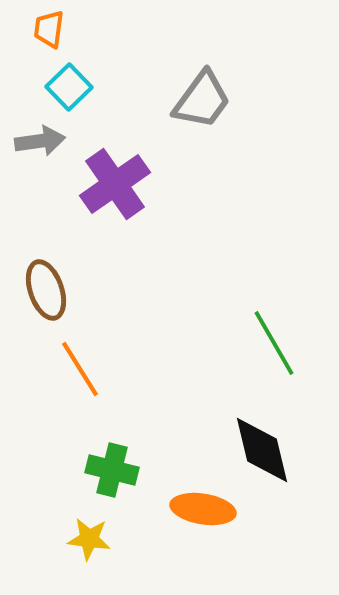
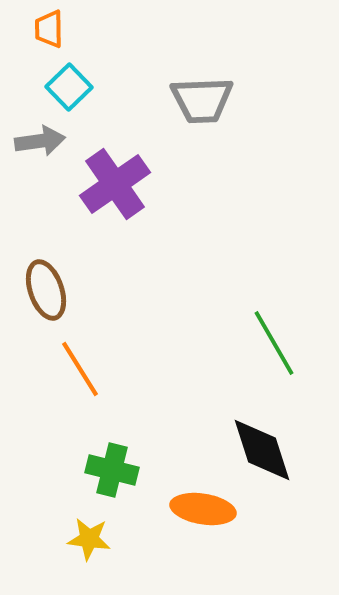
orange trapezoid: rotated 9 degrees counterclockwise
gray trapezoid: rotated 52 degrees clockwise
black diamond: rotated 4 degrees counterclockwise
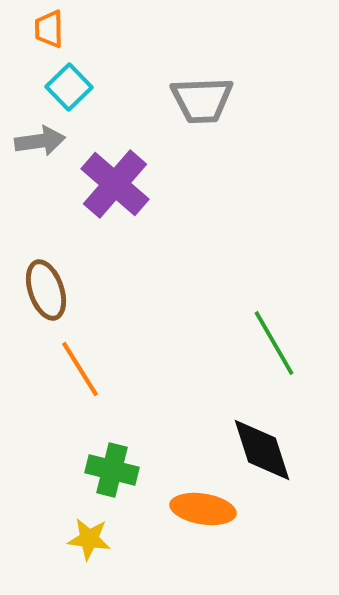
purple cross: rotated 14 degrees counterclockwise
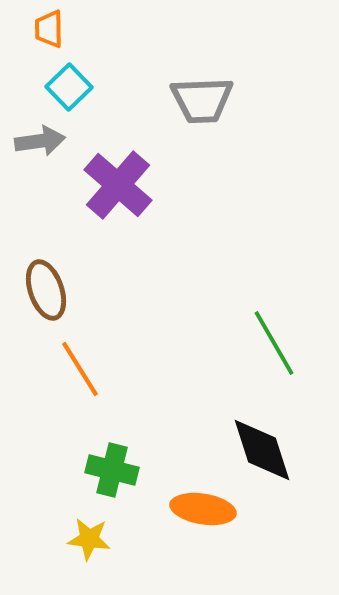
purple cross: moved 3 px right, 1 px down
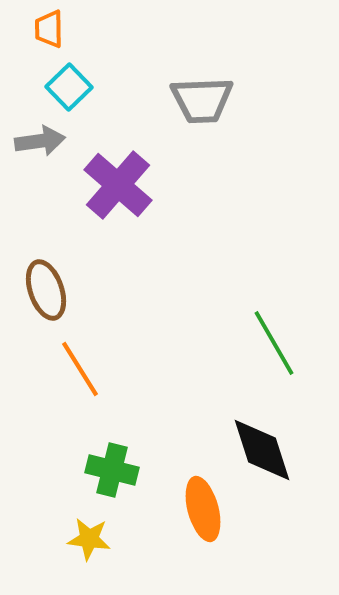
orange ellipse: rotated 66 degrees clockwise
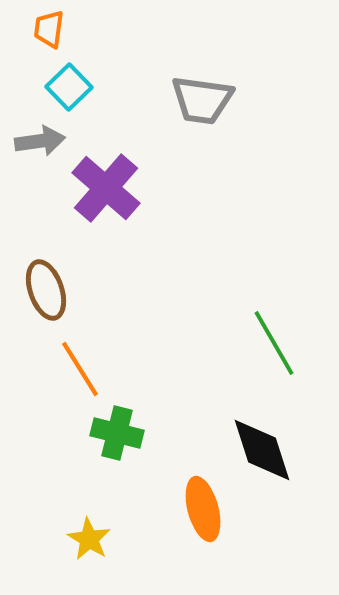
orange trapezoid: rotated 9 degrees clockwise
gray trapezoid: rotated 10 degrees clockwise
purple cross: moved 12 px left, 3 px down
green cross: moved 5 px right, 37 px up
yellow star: rotated 24 degrees clockwise
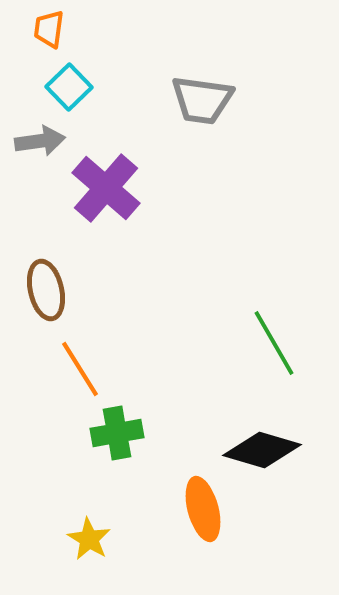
brown ellipse: rotated 6 degrees clockwise
green cross: rotated 24 degrees counterclockwise
black diamond: rotated 56 degrees counterclockwise
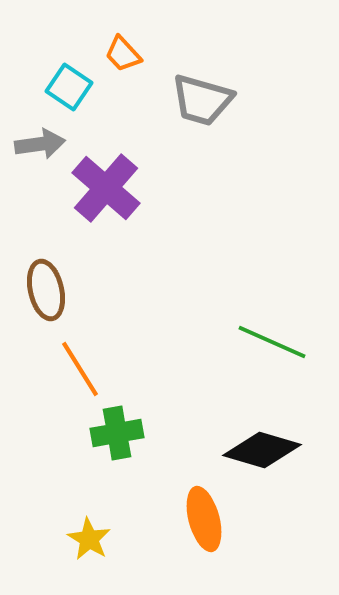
orange trapezoid: moved 74 px right, 25 px down; rotated 51 degrees counterclockwise
cyan square: rotated 12 degrees counterclockwise
gray trapezoid: rotated 8 degrees clockwise
gray arrow: moved 3 px down
green line: moved 2 px left, 1 px up; rotated 36 degrees counterclockwise
orange ellipse: moved 1 px right, 10 px down
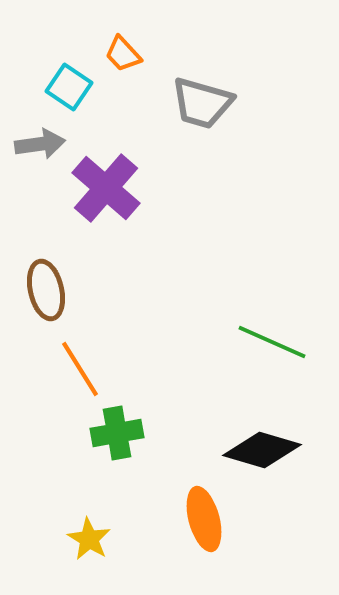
gray trapezoid: moved 3 px down
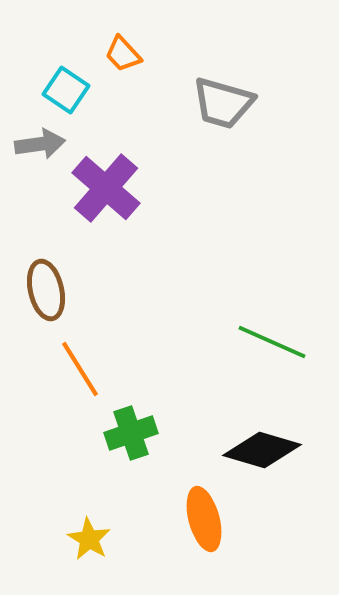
cyan square: moved 3 px left, 3 px down
gray trapezoid: moved 21 px right
green cross: moved 14 px right; rotated 9 degrees counterclockwise
